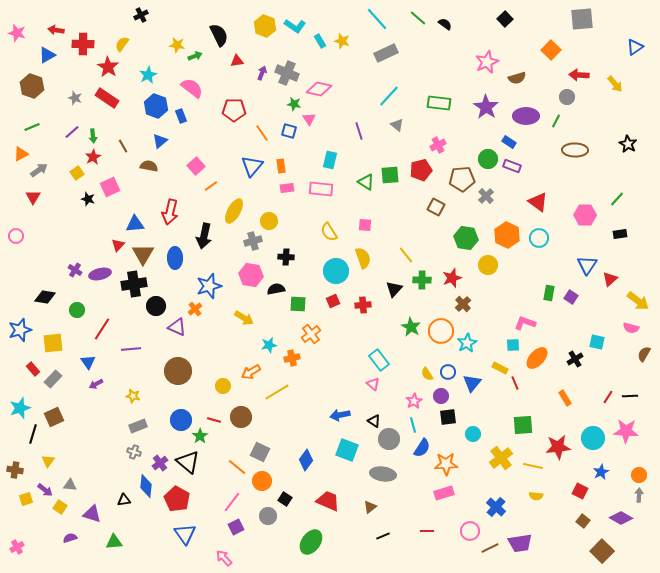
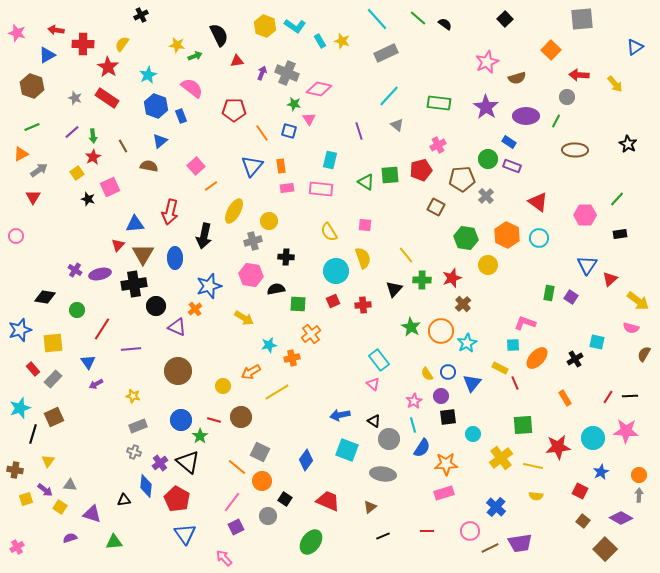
brown square at (602, 551): moved 3 px right, 2 px up
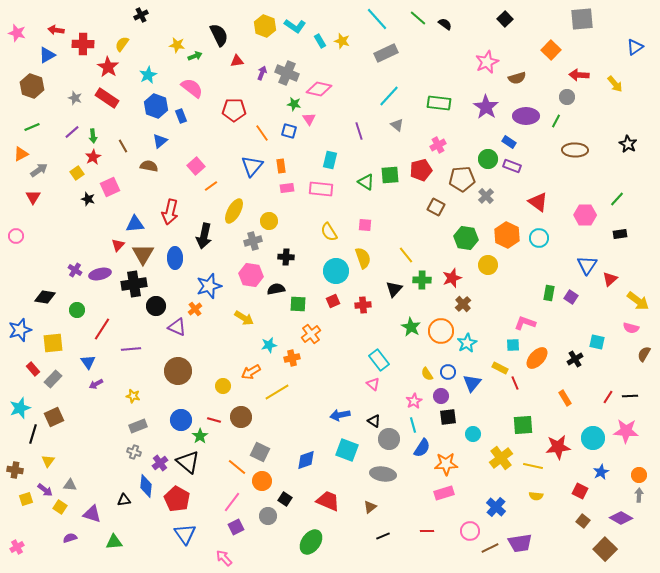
blue diamond at (306, 460): rotated 35 degrees clockwise
